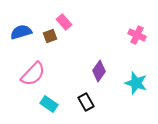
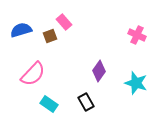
blue semicircle: moved 2 px up
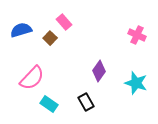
brown square: moved 2 px down; rotated 24 degrees counterclockwise
pink semicircle: moved 1 px left, 4 px down
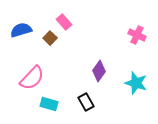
cyan rectangle: rotated 18 degrees counterclockwise
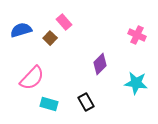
purple diamond: moved 1 px right, 7 px up; rotated 10 degrees clockwise
cyan star: rotated 10 degrees counterclockwise
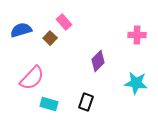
pink cross: rotated 24 degrees counterclockwise
purple diamond: moved 2 px left, 3 px up
black rectangle: rotated 48 degrees clockwise
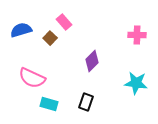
purple diamond: moved 6 px left
pink semicircle: rotated 72 degrees clockwise
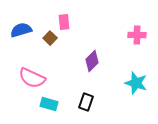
pink rectangle: rotated 35 degrees clockwise
cyan star: rotated 10 degrees clockwise
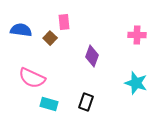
blue semicircle: rotated 25 degrees clockwise
purple diamond: moved 5 px up; rotated 25 degrees counterclockwise
